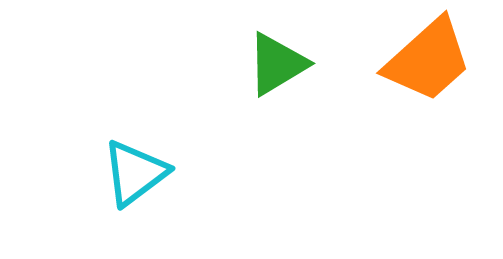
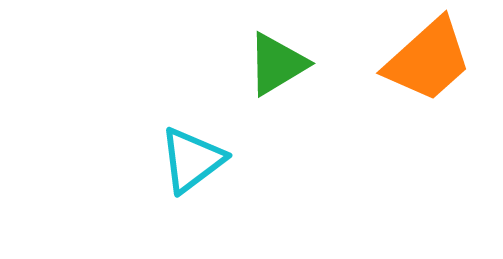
cyan triangle: moved 57 px right, 13 px up
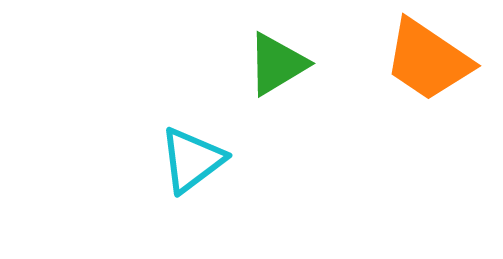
orange trapezoid: rotated 76 degrees clockwise
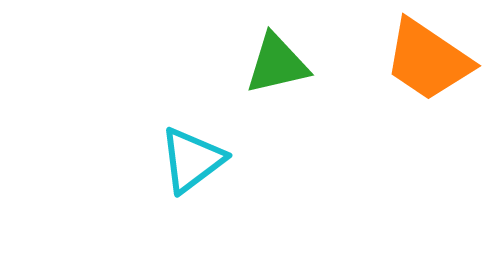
green triangle: rotated 18 degrees clockwise
